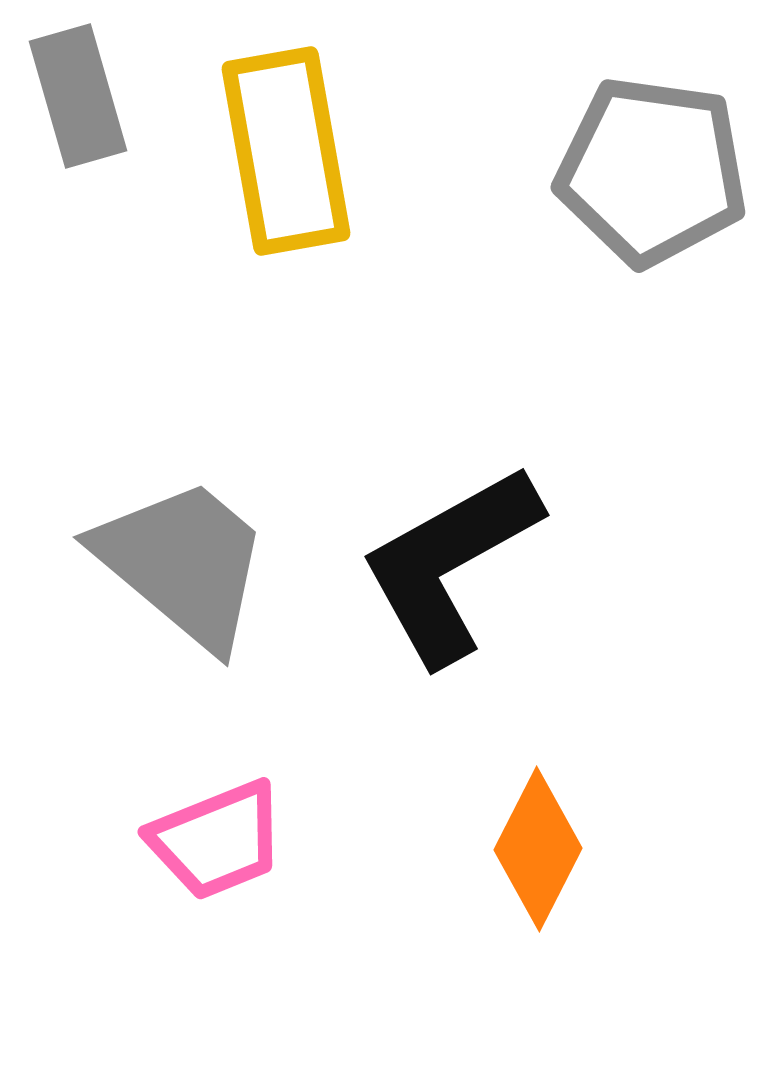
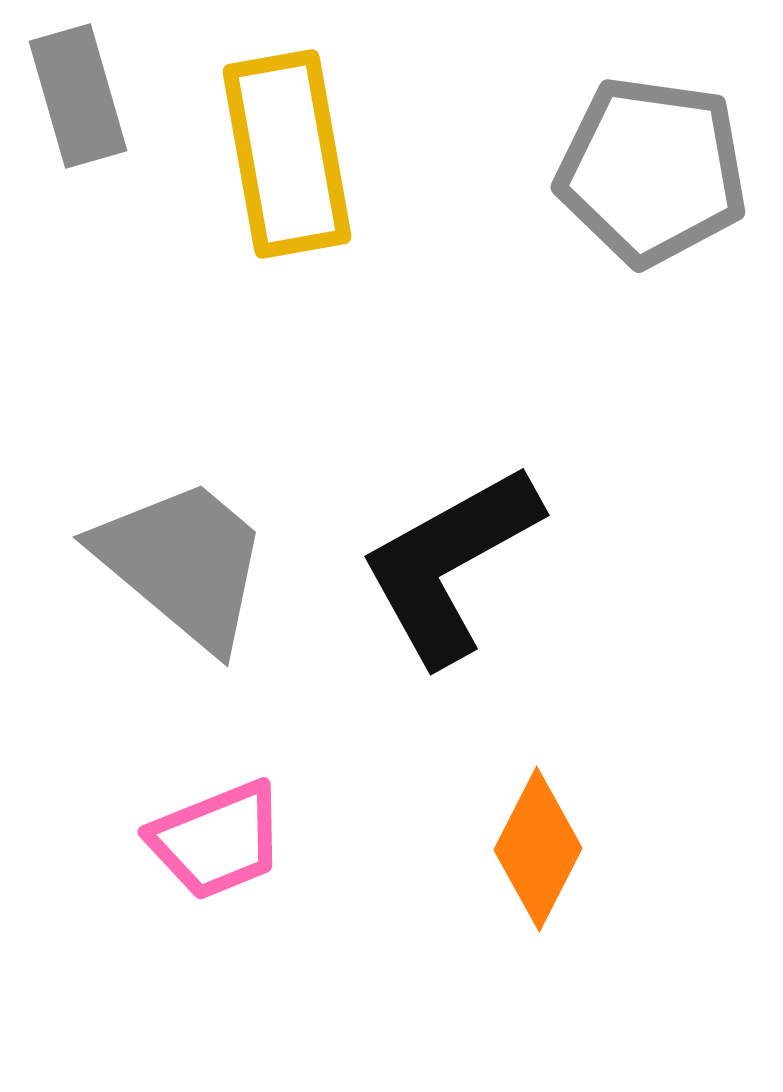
yellow rectangle: moved 1 px right, 3 px down
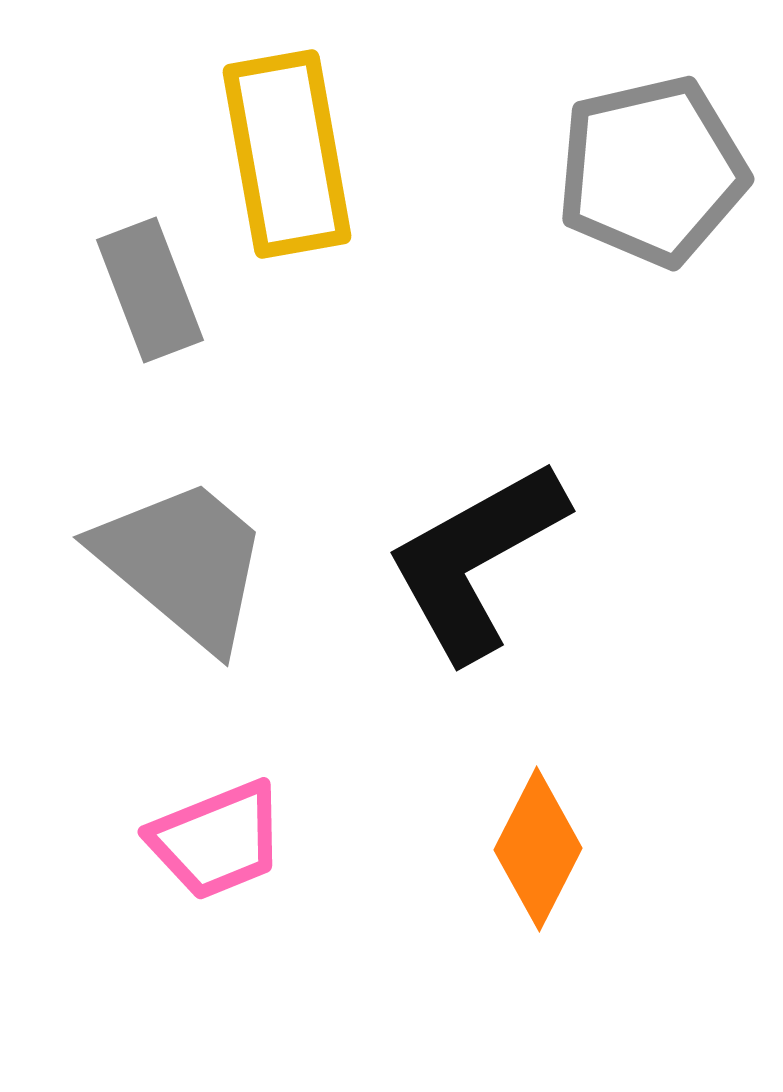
gray rectangle: moved 72 px right, 194 px down; rotated 5 degrees counterclockwise
gray pentagon: rotated 21 degrees counterclockwise
black L-shape: moved 26 px right, 4 px up
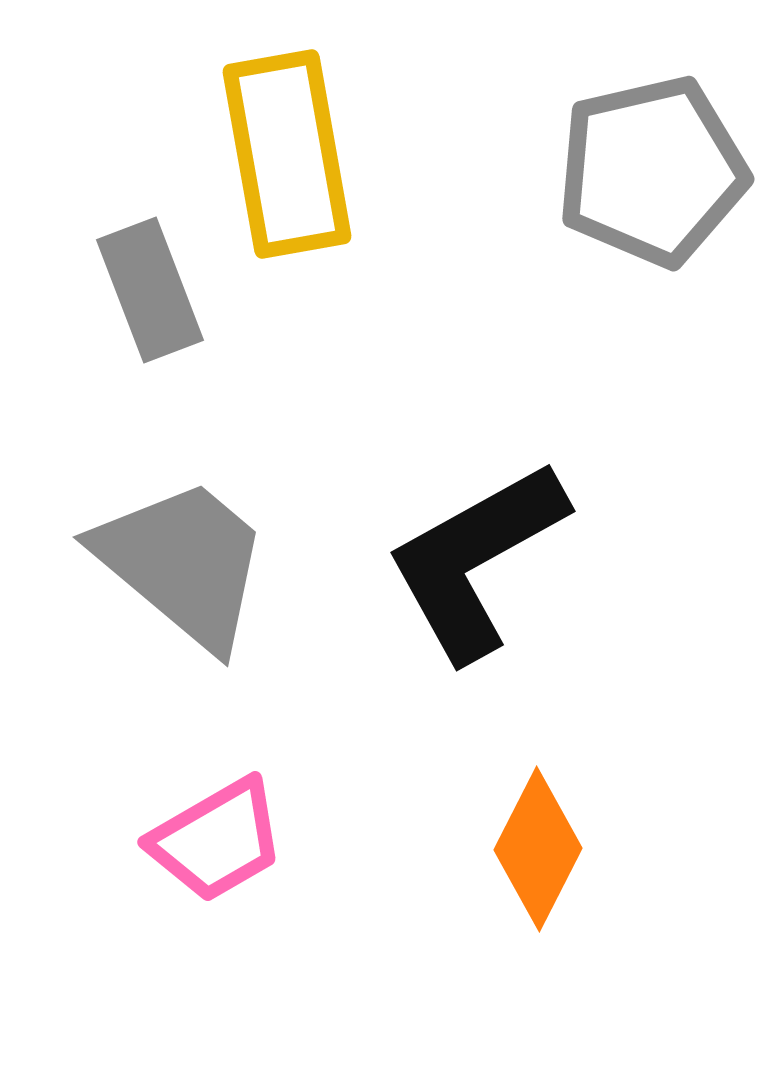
pink trapezoid: rotated 8 degrees counterclockwise
